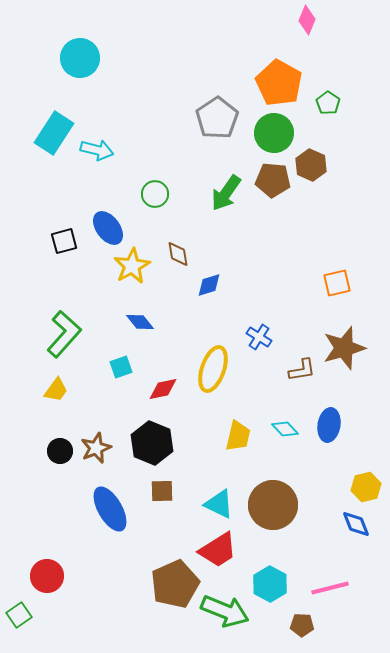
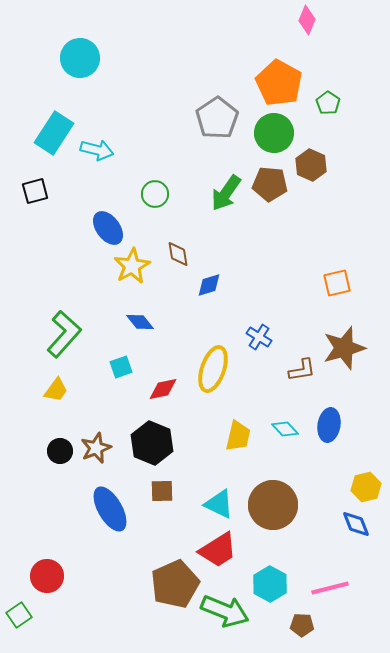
brown pentagon at (273, 180): moved 3 px left, 4 px down
black square at (64, 241): moved 29 px left, 50 px up
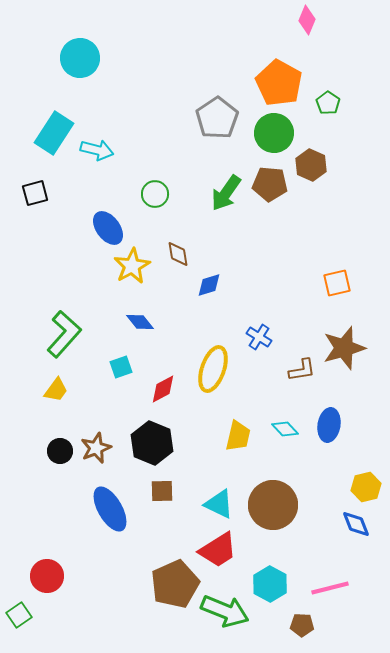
black square at (35, 191): moved 2 px down
red diamond at (163, 389): rotated 16 degrees counterclockwise
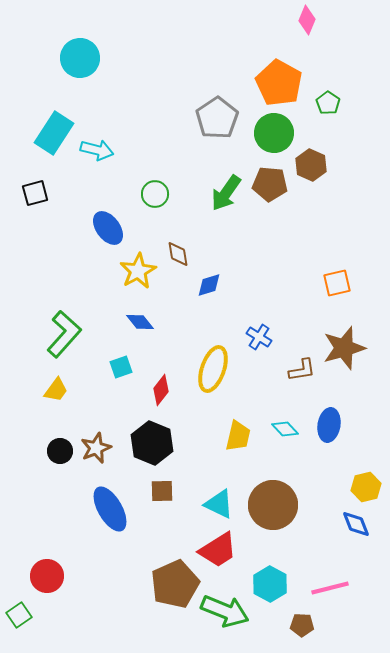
yellow star at (132, 266): moved 6 px right, 5 px down
red diamond at (163, 389): moved 2 px left, 1 px down; rotated 24 degrees counterclockwise
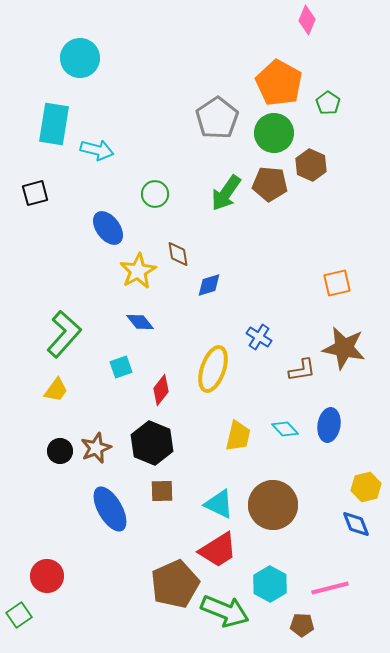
cyan rectangle at (54, 133): moved 9 px up; rotated 24 degrees counterclockwise
brown star at (344, 348): rotated 27 degrees clockwise
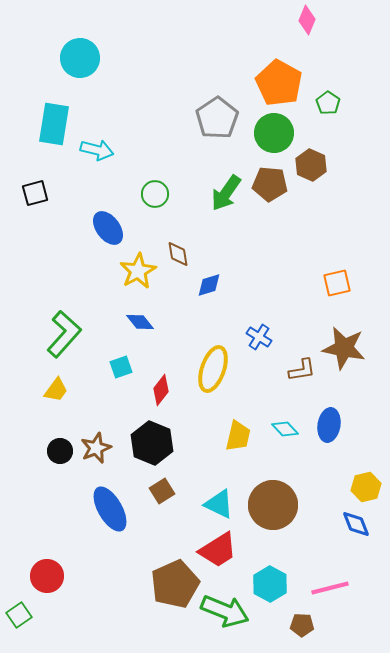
brown square at (162, 491): rotated 30 degrees counterclockwise
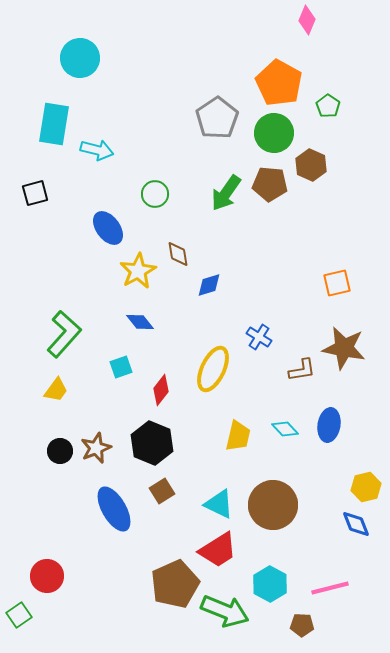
green pentagon at (328, 103): moved 3 px down
yellow ellipse at (213, 369): rotated 6 degrees clockwise
blue ellipse at (110, 509): moved 4 px right
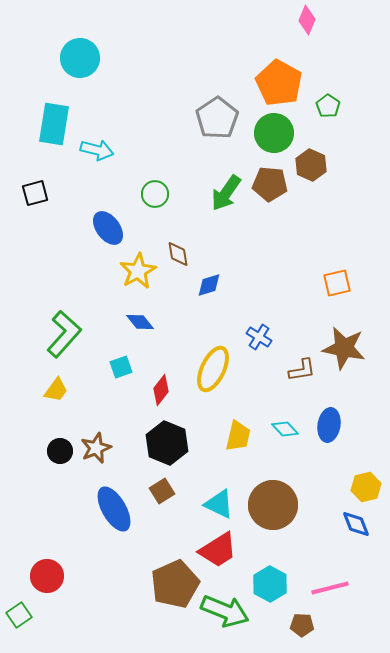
black hexagon at (152, 443): moved 15 px right
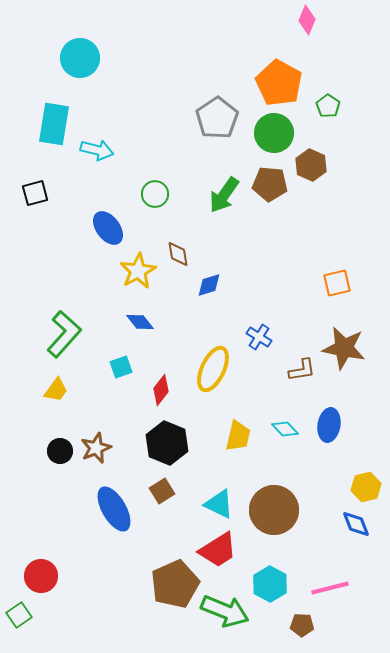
green arrow at (226, 193): moved 2 px left, 2 px down
brown circle at (273, 505): moved 1 px right, 5 px down
red circle at (47, 576): moved 6 px left
